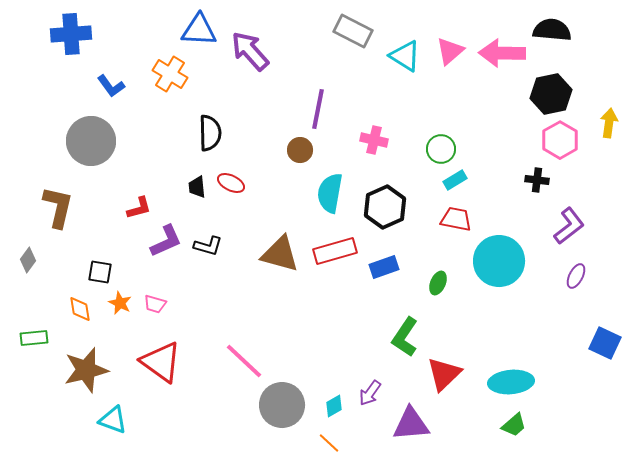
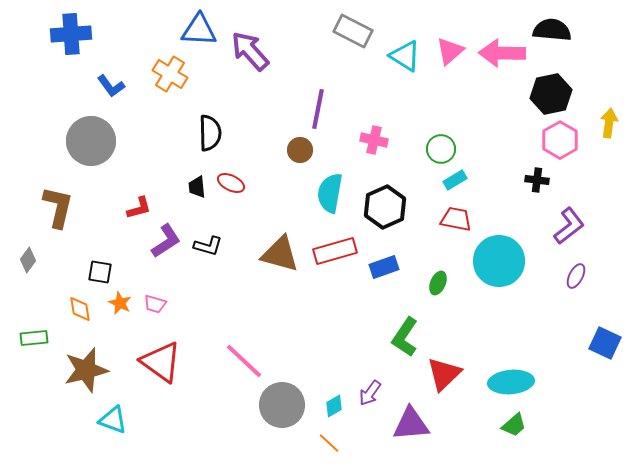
purple L-shape at (166, 241): rotated 9 degrees counterclockwise
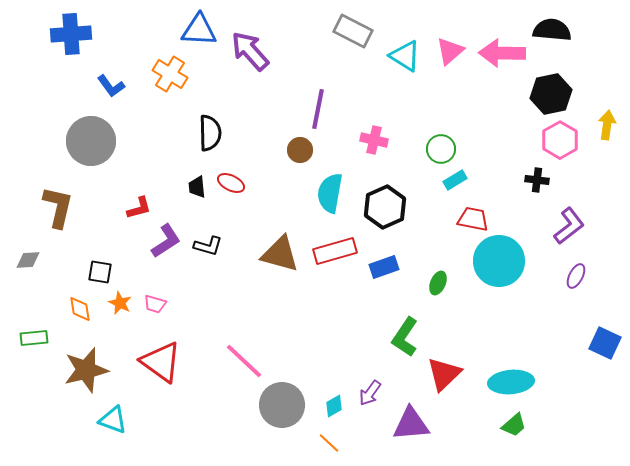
yellow arrow at (609, 123): moved 2 px left, 2 px down
red trapezoid at (456, 219): moved 17 px right
gray diamond at (28, 260): rotated 50 degrees clockwise
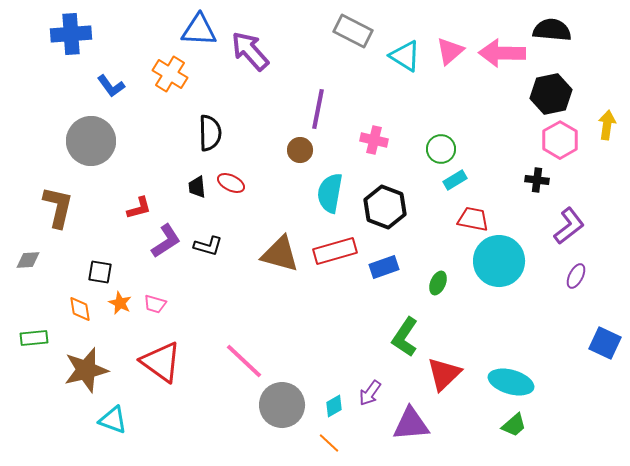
black hexagon at (385, 207): rotated 15 degrees counterclockwise
cyan ellipse at (511, 382): rotated 21 degrees clockwise
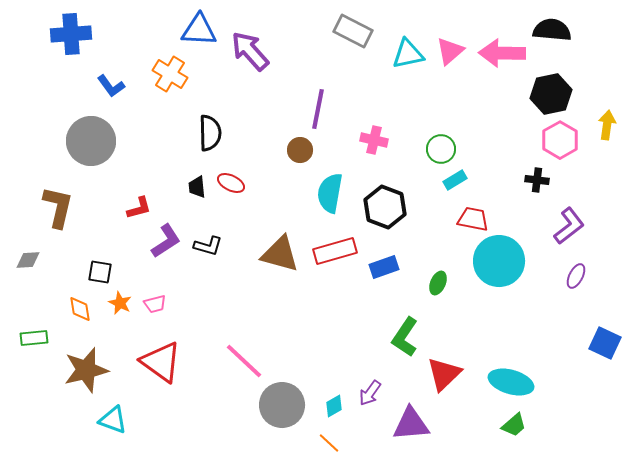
cyan triangle at (405, 56): moved 3 px right, 2 px up; rotated 44 degrees counterclockwise
pink trapezoid at (155, 304): rotated 30 degrees counterclockwise
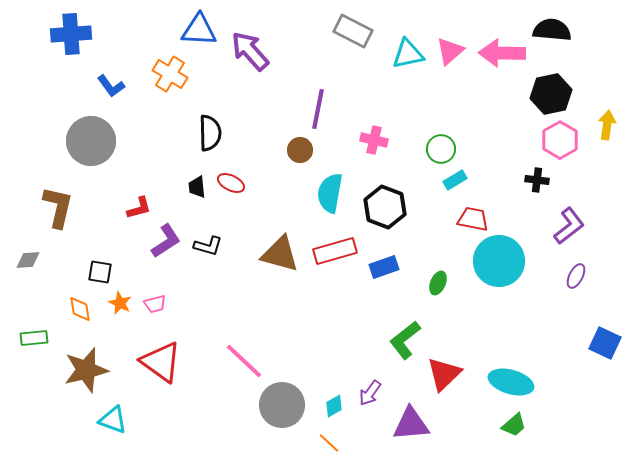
green L-shape at (405, 337): moved 3 px down; rotated 18 degrees clockwise
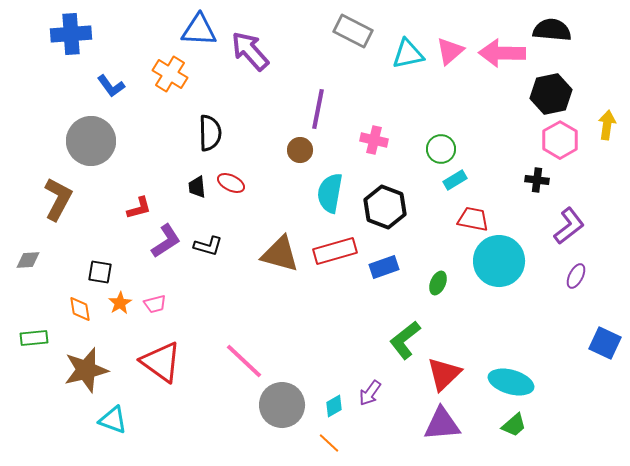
brown L-shape at (58, 207): moved 8 px up; rotated 15 degrees clockwise
orange star at (120, 303): rotated 15 degrees clockwise
purple triangle at (411, 424): moved 31 px right
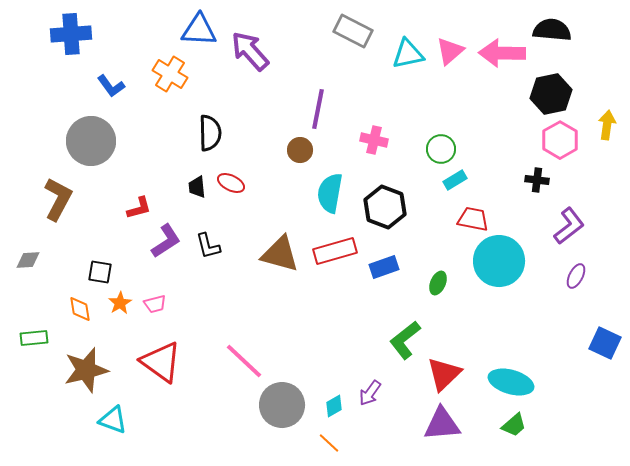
black L-shape at (208, 246): rotated 60 degrees clockwise
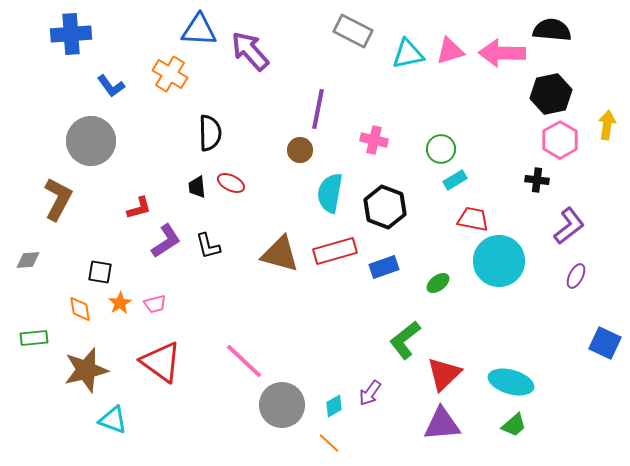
pink triangle at (450, 51): rotated 24 degrees clockwise
green ellipse at (438, 283): rotated 30 degrees clockwise
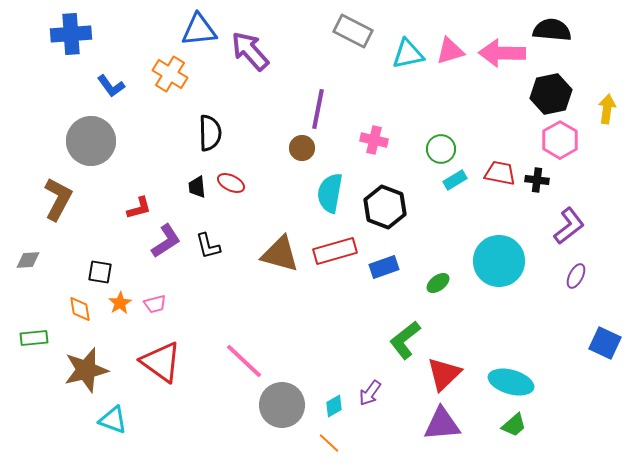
blue triangle at (199, 30): rotated 9 degrees counterclockwise
yellow arrow at (607, 125): moved 16 px up
brown circle at (300, 150): moved 2 px right, 2 px up
red trapezoid at (473, 219): moved 27 px right, 46 px up
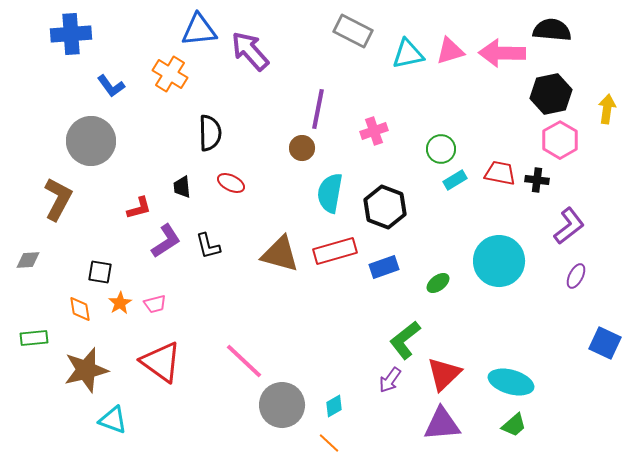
pink cross at (374, 140): moved 9 px up; rotated 32 degrees counterclockwise
black trapezoid at (197, 187): moved 15 px left
purple arrow at (370, 393): moved 20 px right, 13 px up
